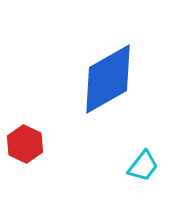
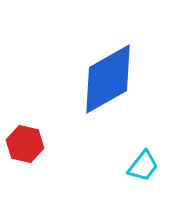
red hexagon: rotated 12 degrees counterclockwise
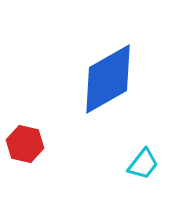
cyan trapezoid: moved 2 px up
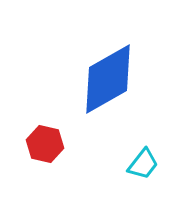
red hexagon: moved 20 px right
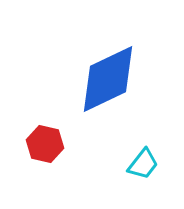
blue diamond: rotated 4 degrees clockwise
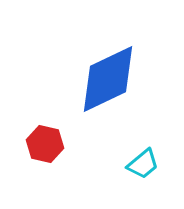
cyan trapezoid: rotated 12 degrees clockwise
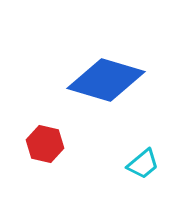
blue diamond: moved 2 px left, 1 px down; rotated 42 degrees clockwise
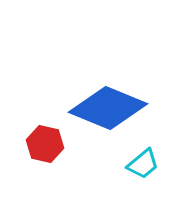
blue diamond: moved 2 px right, 28 px down; rotated 6 degrees clockwise
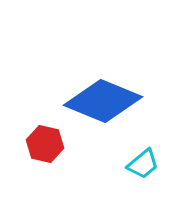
blue diamond: moved 5 px left, 7 px up
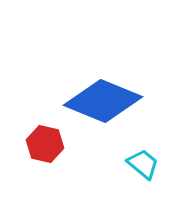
cyan trapezoid: rotated 100 degrees counterclockwise
